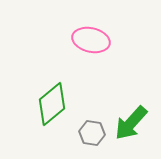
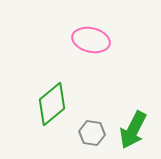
green arrow: moved 2 px right, 7 px down; rotated 15 degrees counterclockwise
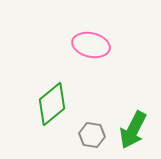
pink ellipse: moved 5 px down
gray hexagon: moved 2 px down
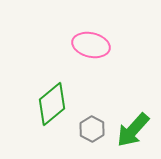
green arrow: rotated 15 degrees clockwise
gray hexagon: moved 6 px up; rotated 20 degrees clockwise
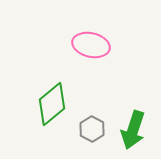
green arrow: rotated 24 degrees counterclockwise
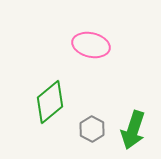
green diamond: moved 2 px left, 2 px up
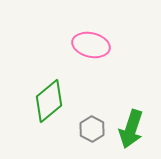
green diamond: moved 1 px left, 1 px up
green arrow: moved 2 px left, 1 px up
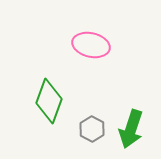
green diamond: rotated 30 degrees counterclockwise
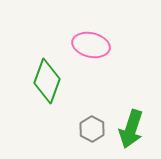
green diamond: moved 2 px left, 20 px up
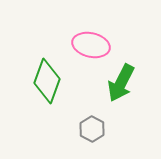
green arrow: moved 10 px left, 46 px up; rotated 9 degrees clockwise
